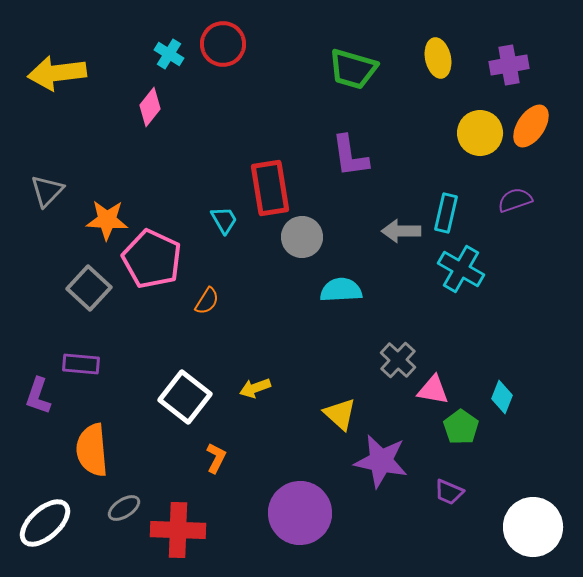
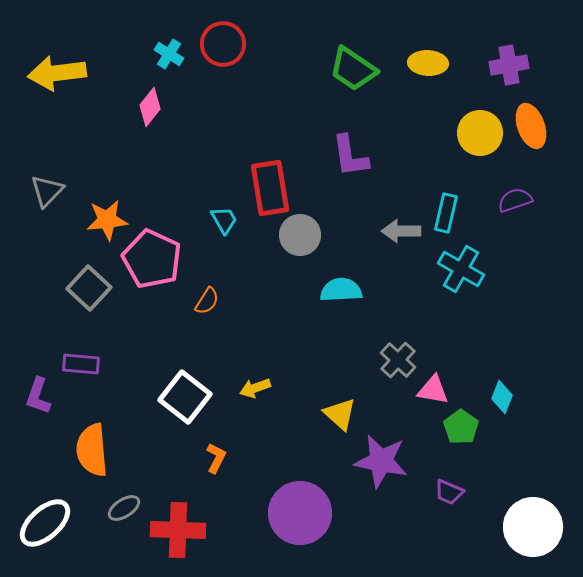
yellow ellipse at (438, 58): moved 10 px left, 5 px down; rotated 75 degrees counterclockwise
green trapezoid at (353, 69): rotated 18 degrees clockwise
orange ellipse at (531, 126): rotated 54 degrees counterclockwise
orange star at (107, 220): rotated 9 degrees counterclockwise
gray circle at (302, 237): moved 2 px left, 2 px up
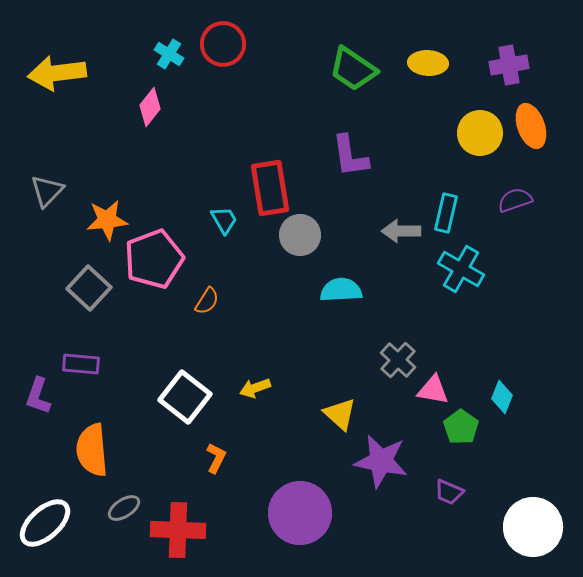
pink pentagon at (152, 259): moved 2 px right; rotated 26 degrees clockwise
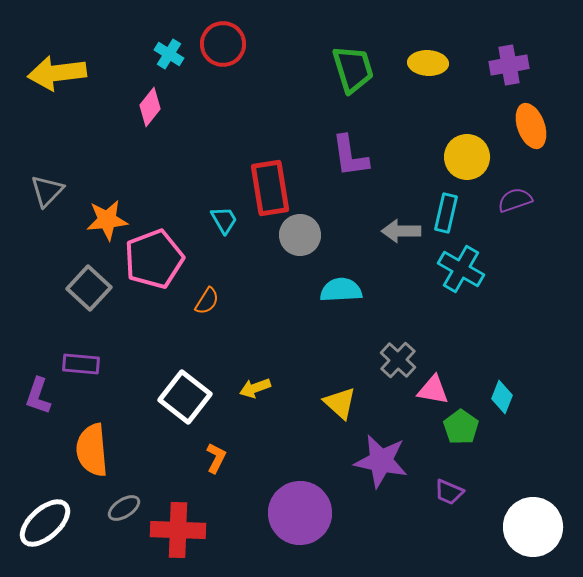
green trapezoid at (353, 69): rotated 141 degrees counterclockwise
yellow circle at (480, 133): moved 13 px left, 24 px down
yellow triangle at (340, 414): moved 11 px up
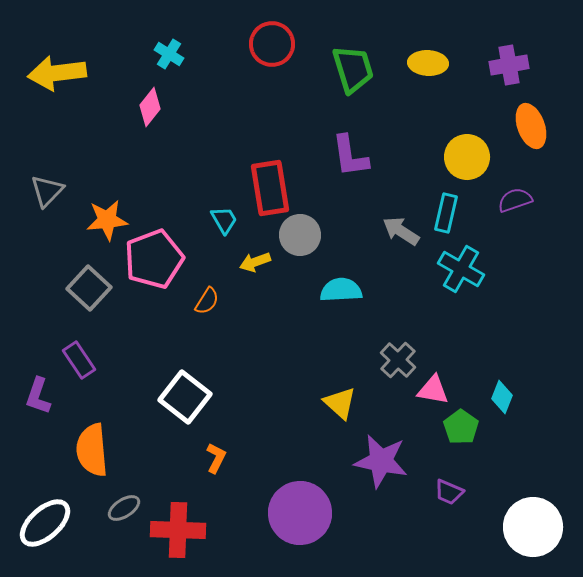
red circle at (223, 44): moved 49 px right
gray arrow at (401, 231): rotated 33 degrees clockwise
purple rectangle at (81, 364): moved 2 px left, 4 px up; rotated 51 degrees clockwise
yellow arrow at (255, 388): moved 126 px up
